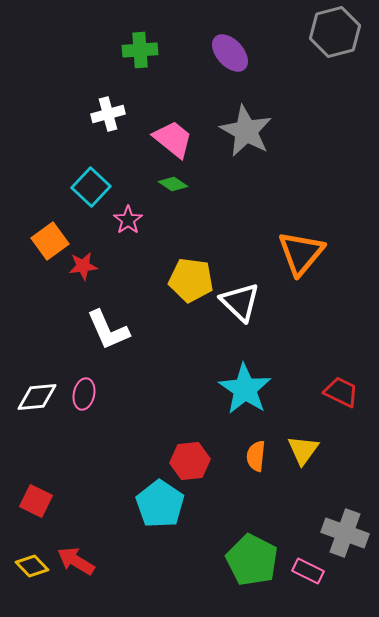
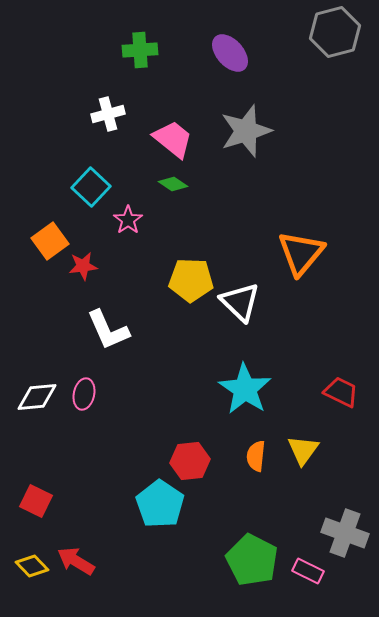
gray star: rotated 26 degrees clockwise
yellow pentagon: rotated 6 degrees counterclockwise
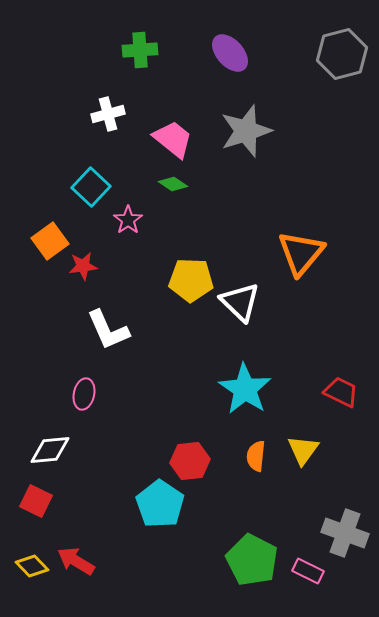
gray hexagon: moved 7 px right, 22 px down
white diamond: moved 13 px right, 53 px down
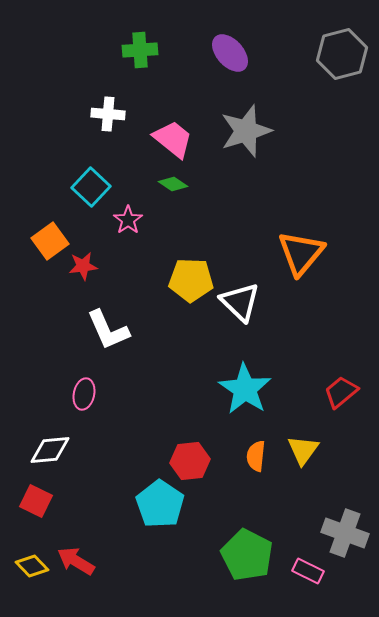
white cross: rotated 20 degrees clockwise
red trapezoid: rotated 66 degrees counterclockwise
green pentagon: moved 5 px left, 5 px up
